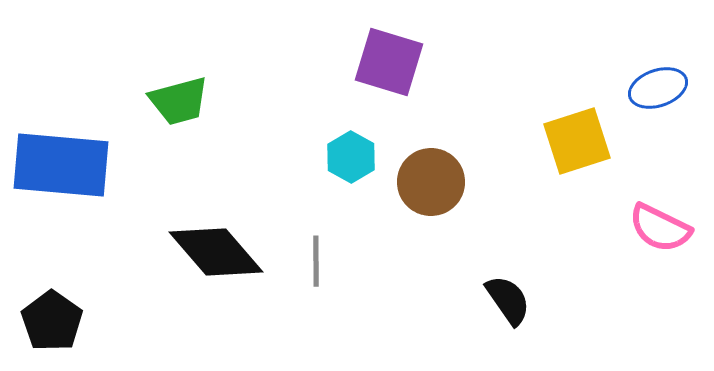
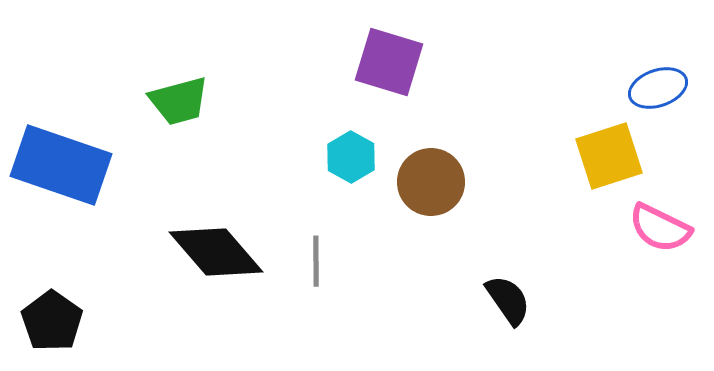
yellow square: moved 32 px right, 15 px down
blue rectangle: rotated 14 degrees clockwise
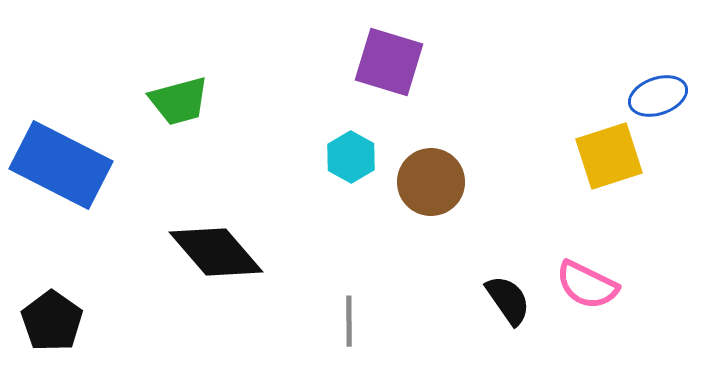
blue ellipse: moved 8 px down
blue rectangle: rotated 8 degrees clockwise
pink semicircle: moved 73 px left, 57 px down
gray line: moved 33 px right, 60 px down
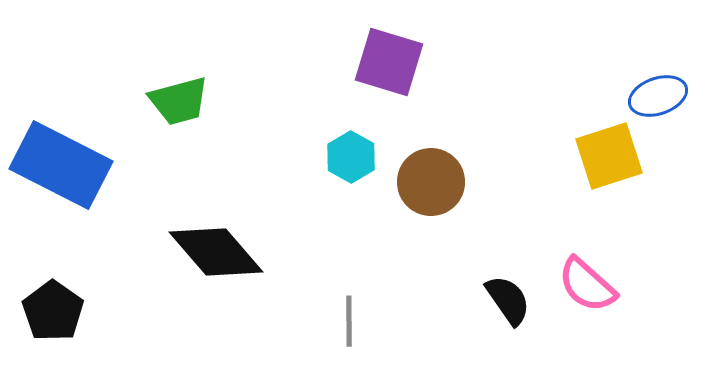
pink semicircle: rotated 16 degrees clockwise
black pentagon: moved 1 px right, 10 px up
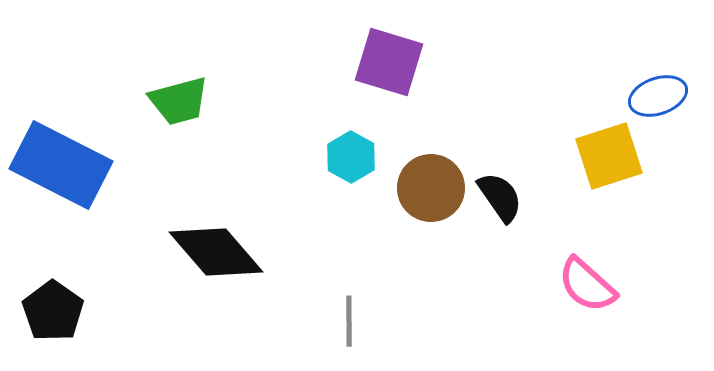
brown circle: moved 6 px down
black semicircle: moved 8 px left, 103 px up
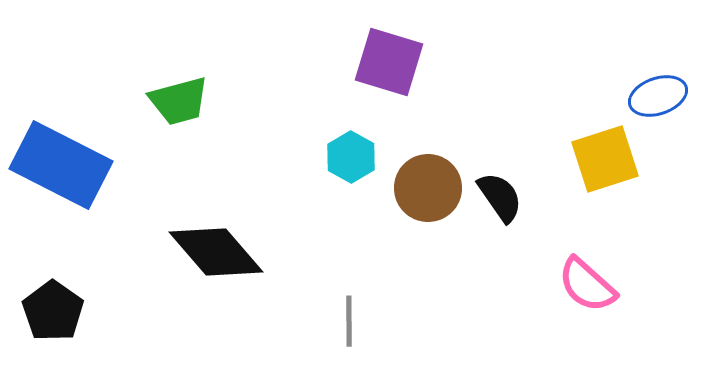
yellow square: moved 4 px left, 3 px down
brown circle: moved 3 px left
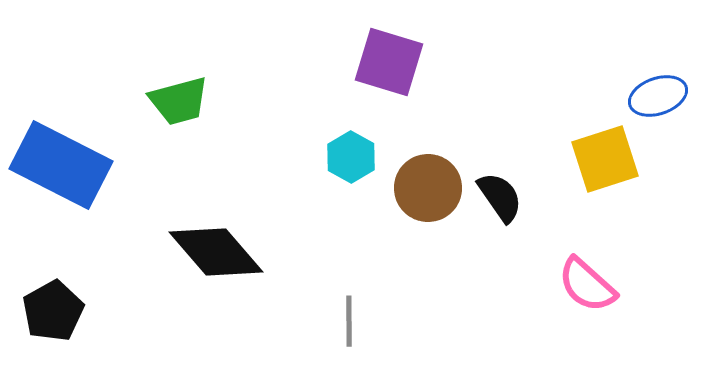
black pentagon: rotated 8 degrees clockwise
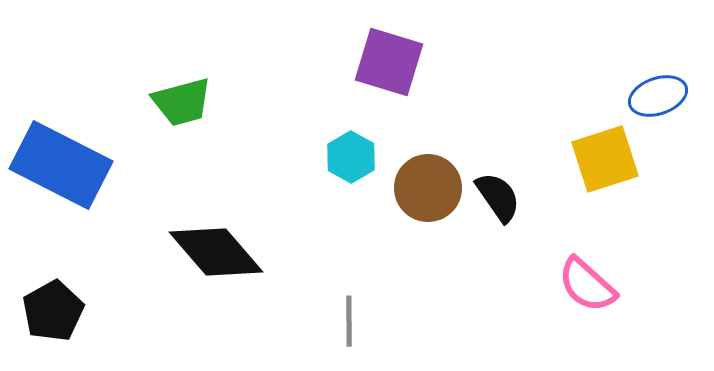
green trapezoid: moved 3 px right, 1 px down
black semicircle: moved 2 px left
